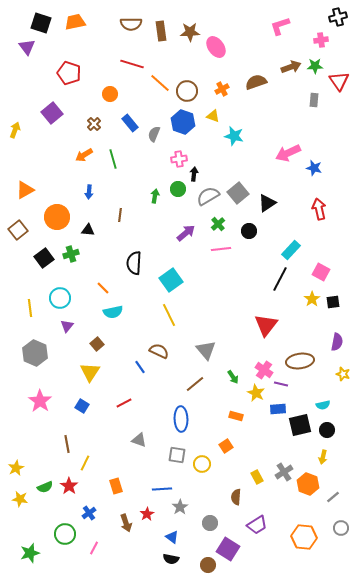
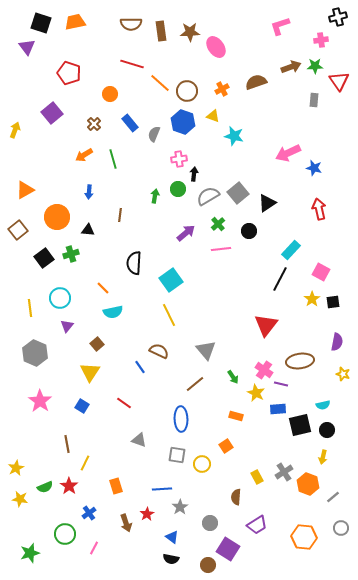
red line at (124, 403): rotated 63 degrees clockwise
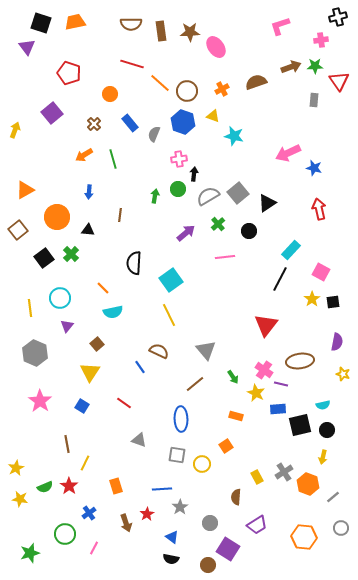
pink line at (221, 249): moved 4 px right, 8 px down
green cross at (71, 254): rotated 28 degrees counterclockwise
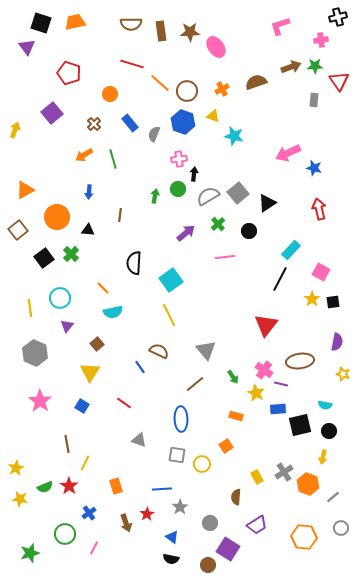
cyan semicircle at (323, 405): moved 2 px right; rotated 24 degrees clockwise
black circle at (327, 430): moved 2 px right, 1 px down
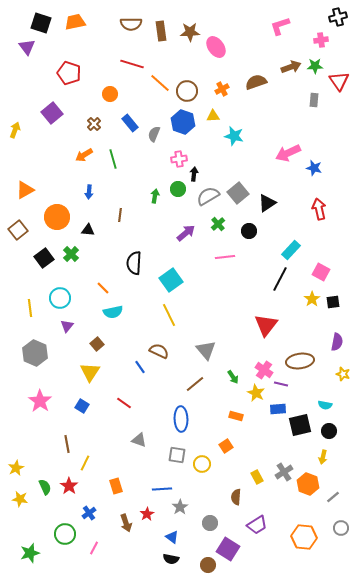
yellow triangle at (213, 116): rotated 24 degrees counterclockwise
green semicircle at (45, 487): rotated 91 degrees counterclockwise
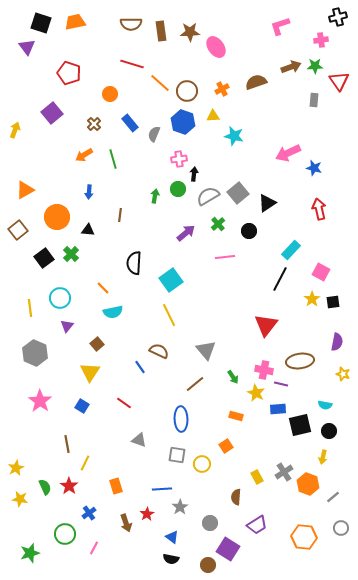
pink cross at (264, 370): rotated 24 degrees counterclockwise
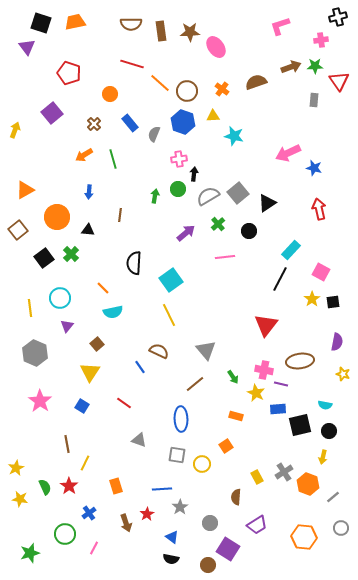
orange cross at (222, 89): rotated 24 degrees counterclockwise
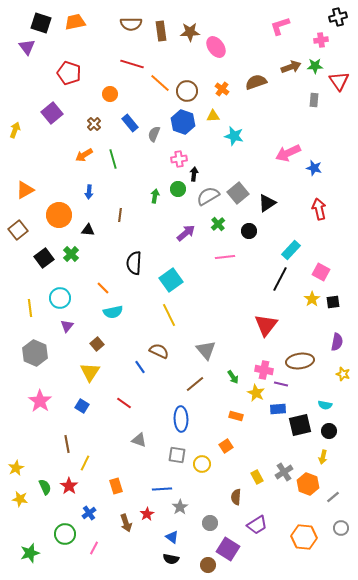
orange circle at (57, 217): moved 2 px right, 2 px up
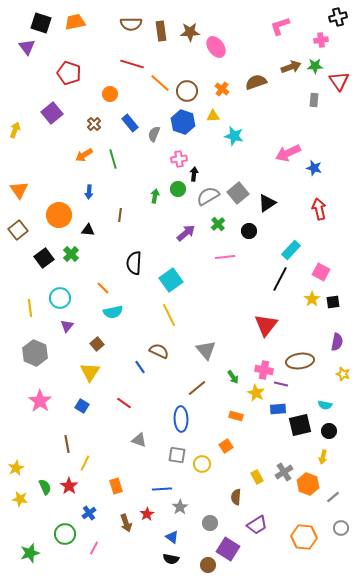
orange triangle at (25, 190): moved 6 px left; rotated 36 degrees counterclockwise
brown line at (195, 384): moved 2 px right, 4 px down
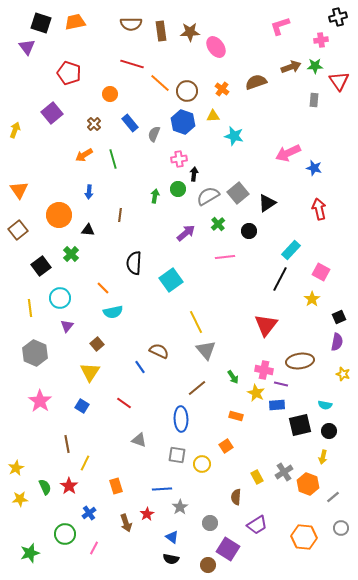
black square at (44, 258): moved 3 px left, 8 px down
black square at (333, 302): moved 6 px right, 15 px down; rotated 16 degrees counterclockwise
yellow line at (169, 315): moved 27 px right, 7 px down
blue rectangle at (278, 409): moved 1 px left, 4 px up
yellow star at (20, 499): rotated 14 degrees counterclockwise
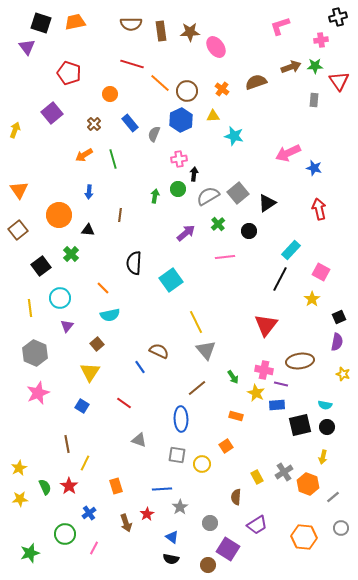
blue hexagon at (183, 122): moved 2 px left, 2 px up; rotated 15 degrees clockwise
cyan semicircle at (113, 312): moved 3 px left, 3 px down
pink star at (40, 401): moved 2 px left, 8 px up; rotated 15 degrees clockwise
black circle at (329, 431): moved 2 px left, 4 px up
yellow star at (16, 468): moved 3 px right
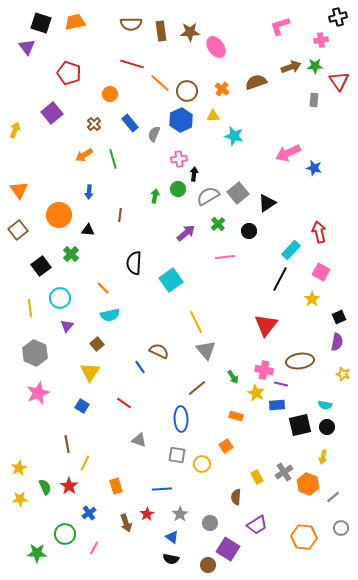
red arrow at (319, 209): moved 23 px down
gray star at (180, 507): moved 7 px down
green star at (30, 553): moved 7 px right; rotated 18 degrees clockwise
